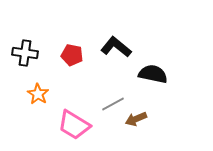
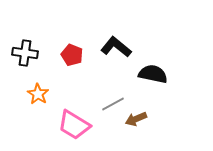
red pentagon: rotated 10 degrees clockwise
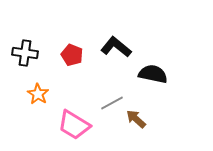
gray line: moved 1 px left, 1 px up
brown arrow: rotated 65 degrees clockwise
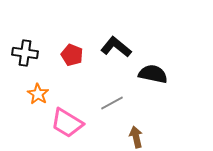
brown arrow: moved 18 px down; rotated 35 degrees clockwise
pink trapezoid: moved 7 px left, 2 px up
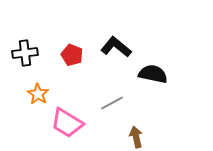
black cross: rotated 15 degrees counterclockwise
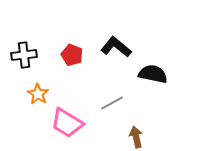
black cross: moved 1 px left, 2 px down
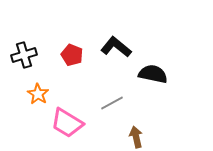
black cross: rotated 10 degrees counterclockwise
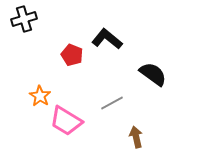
black L-shape: moved 9 px left, 8 px up
black cross: moved 36 px up
black semicircle: rotated 24 degrees clockwise
orange star: moved 2 px right, 2 px down
pink trapezoid: moved 1 px left, 2 px up
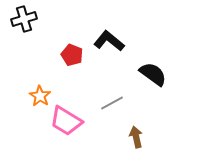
black L-shape: moved 2 px right, 2 px down
